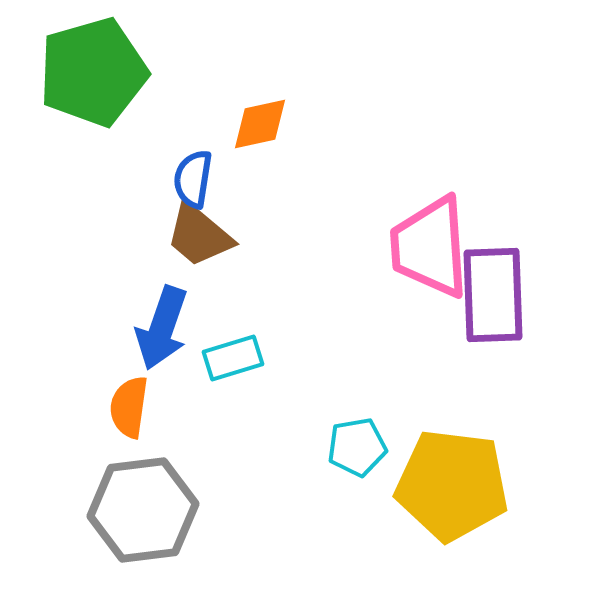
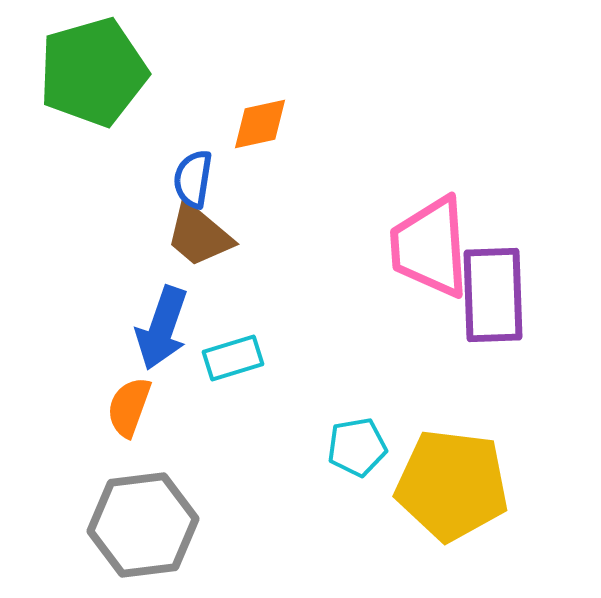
orange semicircle: rotated 12 degrees clockwise
gray hexagon: moved 15 px down
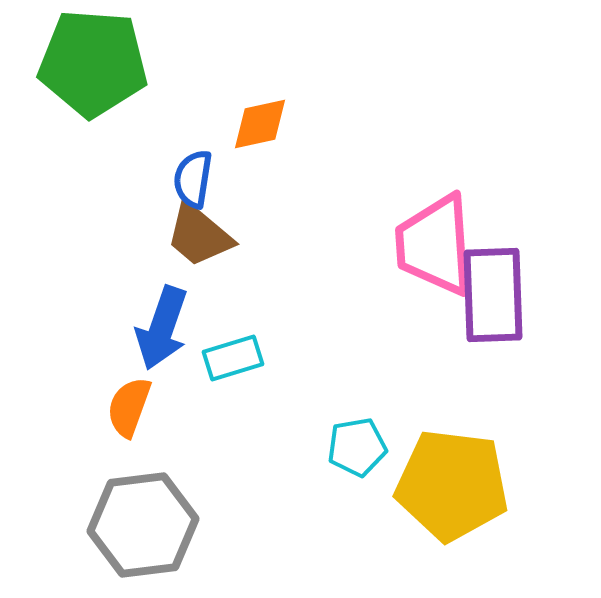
green pentagon: moved 9 px up; rotated 20 degrees clockwise
pink trapezoid: moved 5 px right, 2 px up
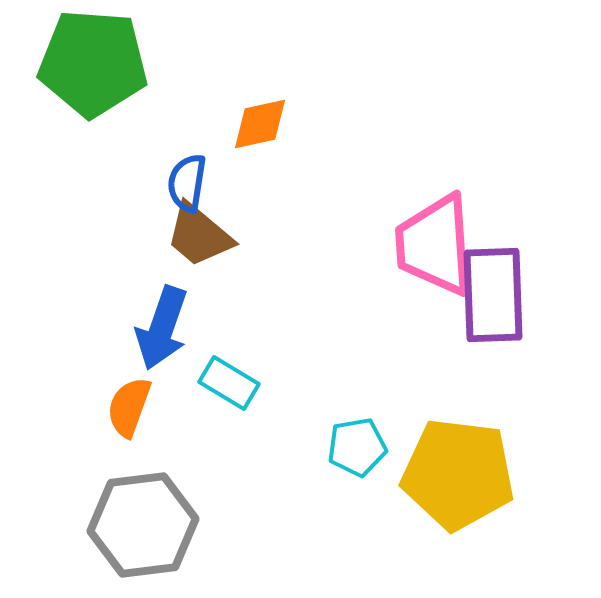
blue semicircle: moved 6 px left, 4 px down
cyan rectangle: moved 4 px left, 25 px down; rotated 48 degrees clockwise
yellow pentagon: moved 6 px right, 11 px up
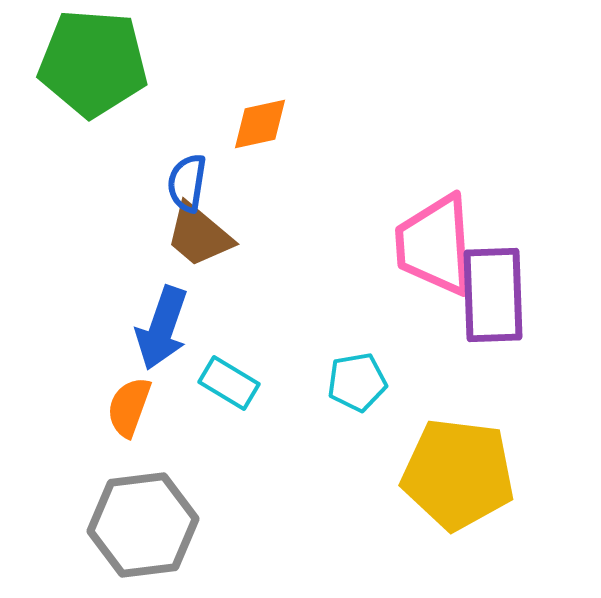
cyan pentagon: moved 65 px up
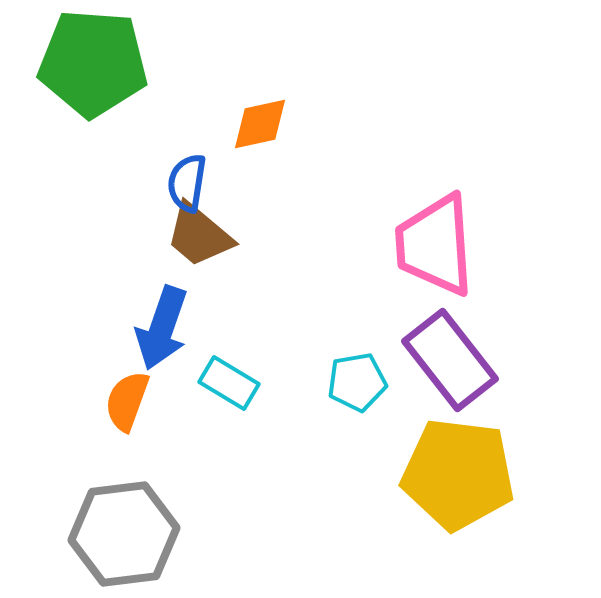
purple rectangle: moved 43 px left, 65 px down; rotated 36 degrees counterclockwise
orange semicircle: moved 2 px left, 6 px up
gray hexagon: moved 19 px left, 9 px down
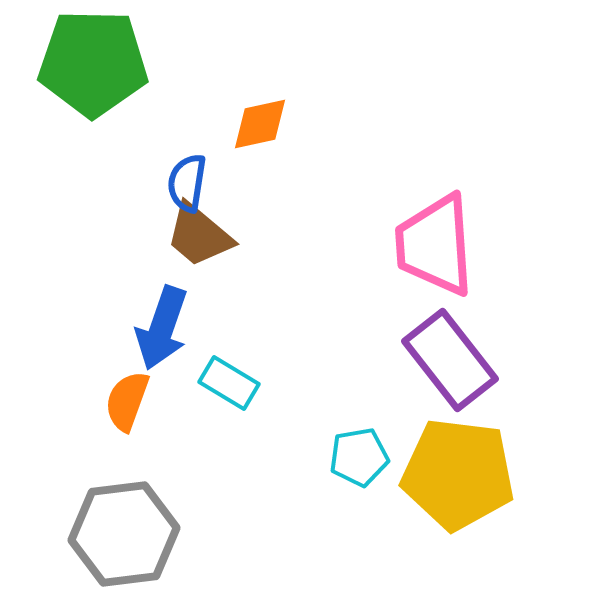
green pentagon: rotated 3 degrees counterclockwise
cyan pentagon: moved 2 px right, 75 px down
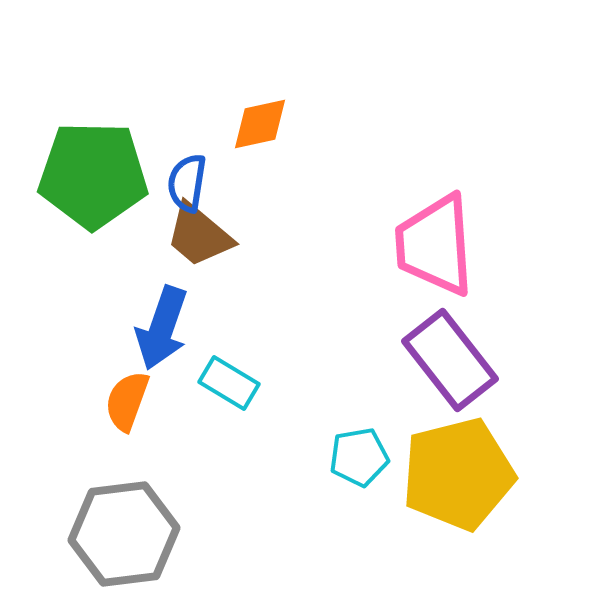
green pentagon: moved 112 px down
yellow pentagon: rotated 21 degrees counterclockwise
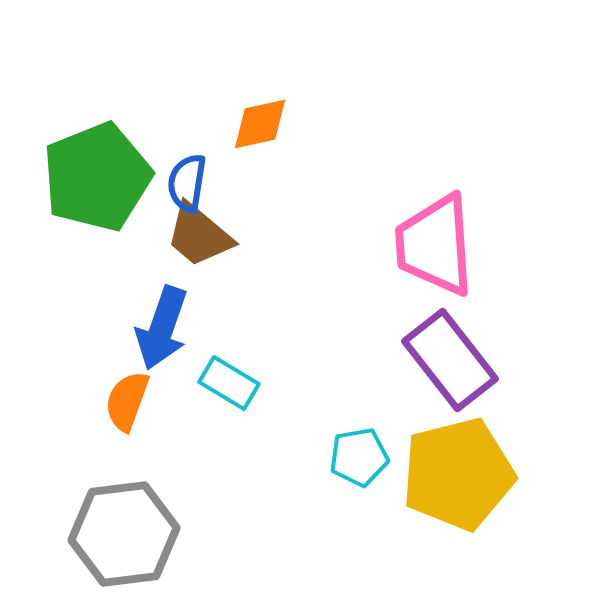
green pentagon: moved 4 px right, 2 px down; rotated 23 degrees counterclockwise
